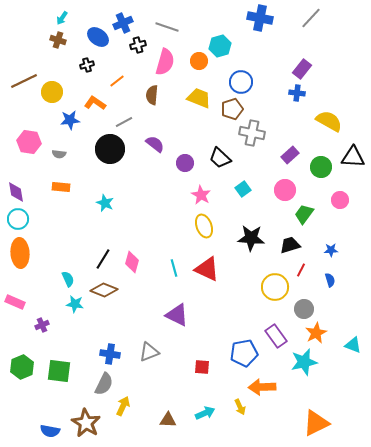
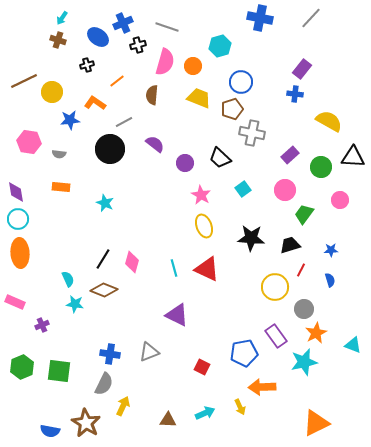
orange circle at (199, 61): moved 6 px left, 5 px down
blue cross at (297, 93): moved 2 px left, 1 px down
red square at (202, 367): rotated 21 degrees clockwise
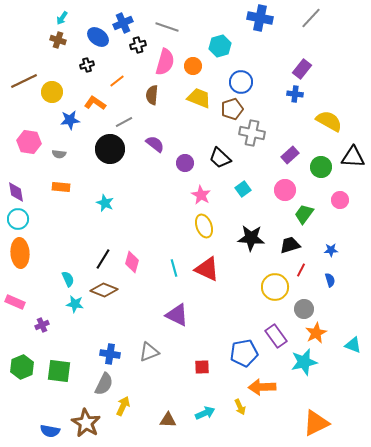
red square at (202, 367): rotated 28 degrees counterclockwise
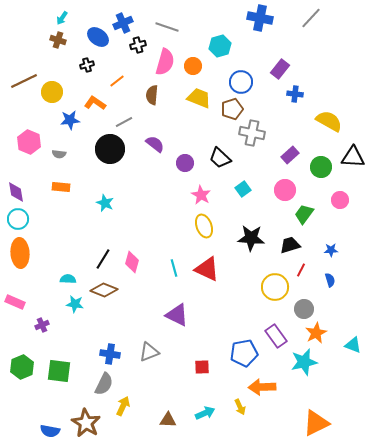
purple rectangle at (302, 69): moved 22 px left
pink hexagon at (29, 142): rotated 15 degrees clockwise
cyan semicircle at (68, 279): rotated 63 degrees counterclockwise
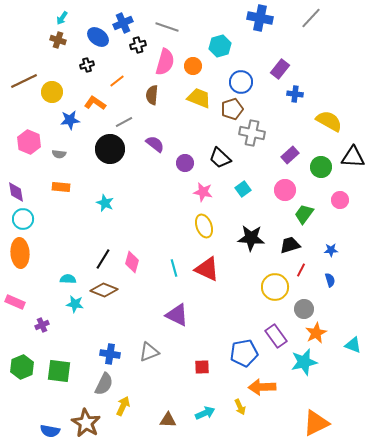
pink star at (201, 195): moved 2 px right, 3 px up; rotated 18 degrees counterclockwise
cyan circle at (18, 219): moved 5 px right
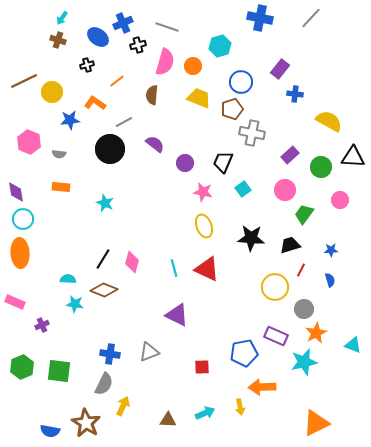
black trapezoid at (220, 158): moved 3 px right, 4 px down; rotated 70 degrees clockwise
purple rectangle at (276, 336): rotated 30 degrees counterclockwise
yellow arrow at (240, 407): rotated 14 degrees clockwise
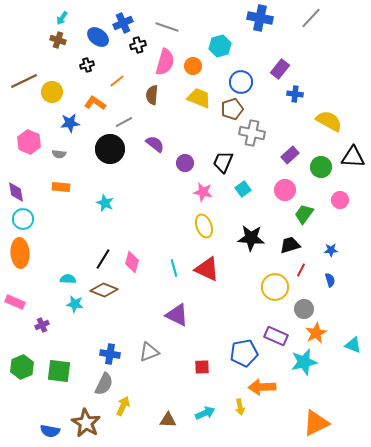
blue star at (70, 120): moved 3 px down
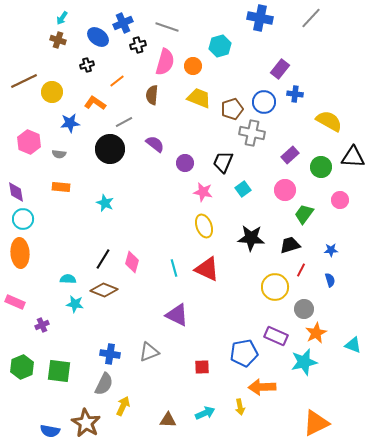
blue circle at (241, 82): moved 23 px right, 20 px down
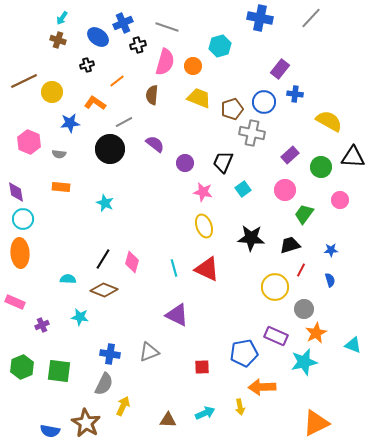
cyan star at (75, 304): moved 5 px right, 13 px down
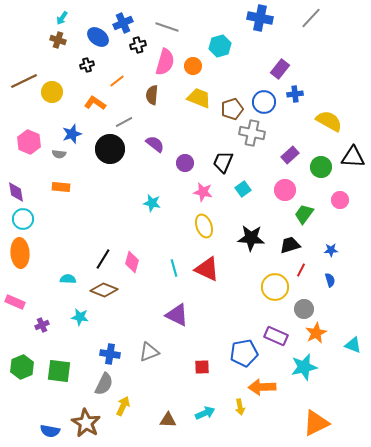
blue cross at (295, 94): rotated 14 degrees counterclockwise
blue star at (70, 123): moved 2 px right, 11 px down; rotated 12 degrees counterclockwise
cyan star at (105, 203): moved 47 px right; rotated 12 degrees counterclockwise
cyan star at (304, 362): moved 5 px down
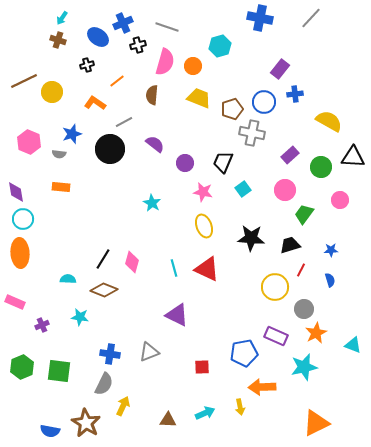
cyan star at (152, 203): rotated 18 degrees clockwise
